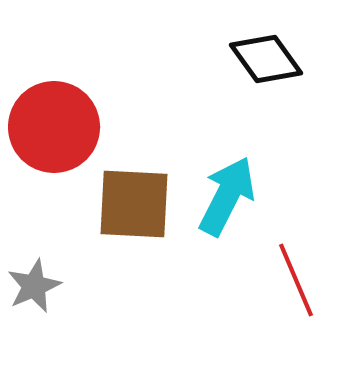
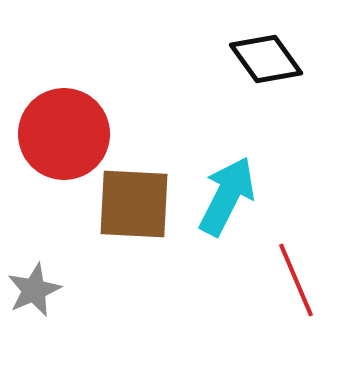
red circle: moved 10 px right, 7 px down
gray star: moved 4 px down
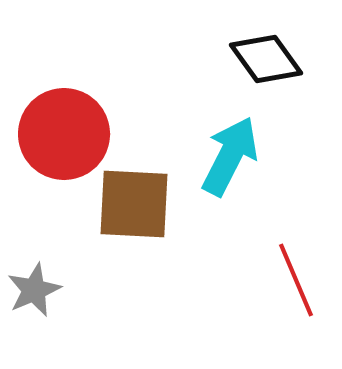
cyan arrow: moved 3 px right, 40 px up
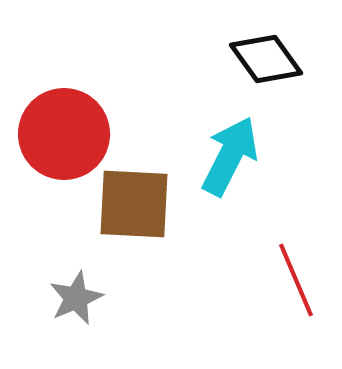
gray star: moved 42 px right, 8 px down
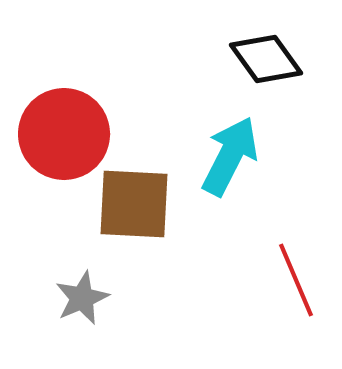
gray star: moved 6 px right
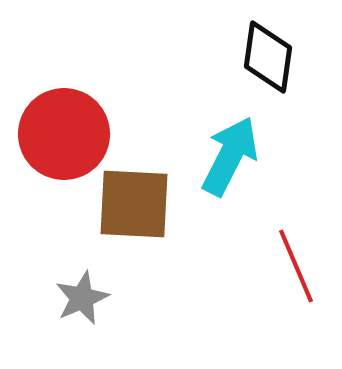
black diamond: moved 2 px right, 2 px up; rotated 44 degrees clockwise
red line: moved 14 px up
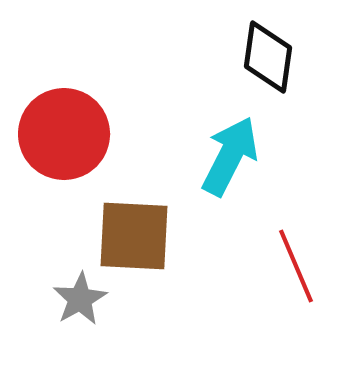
brown square: moved 32 px down
gray star: moved 2 px left, 1 px down; rotated 6 degrees counterclockwise
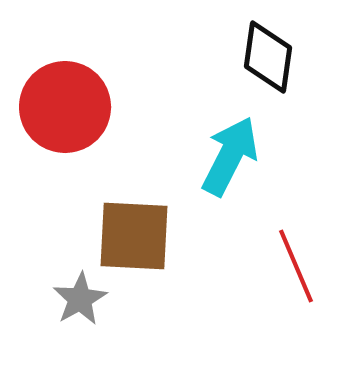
red circle: moved 1 px right, 27 px up
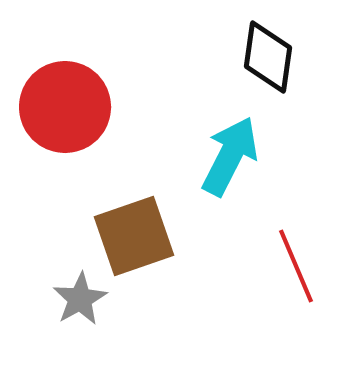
brown square: rotated 22 degrees counterclockwise
